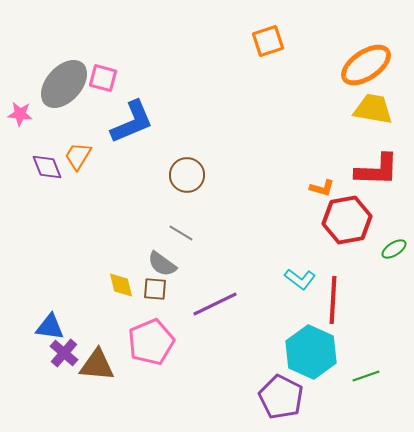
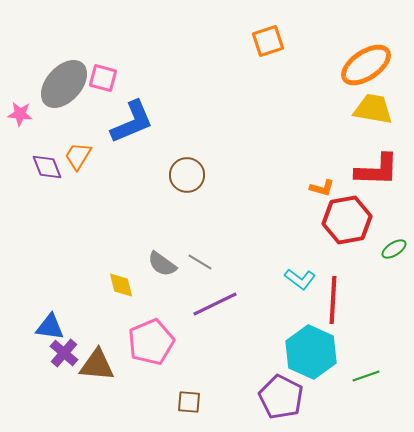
gray line: moved 19 px right, 29 px down
brown square: moved 34 px right, 113 px down
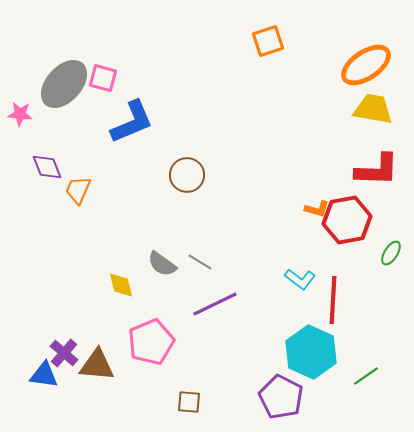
orange trapezoid: moved 34 px down; rotated 8 degrees counterclockwise
orange L-shape: moved 5 px left, 21 px down
green ellipse: moved 3 px left, 4 px down; rotated 25 degrees counterclockwise
blue triangle: moved 6 px left, 48 px down
green line: rotated 16 degrees counterclockwise
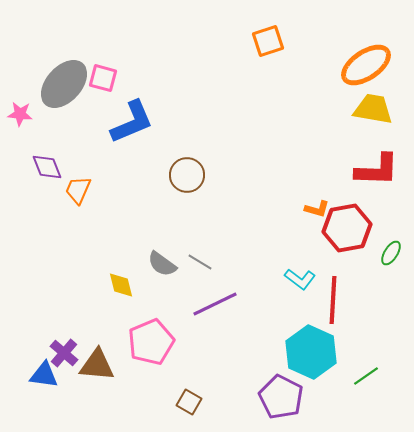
red hexagon: moved 8 px down
brown square: rotated 25 degrees clockwise
